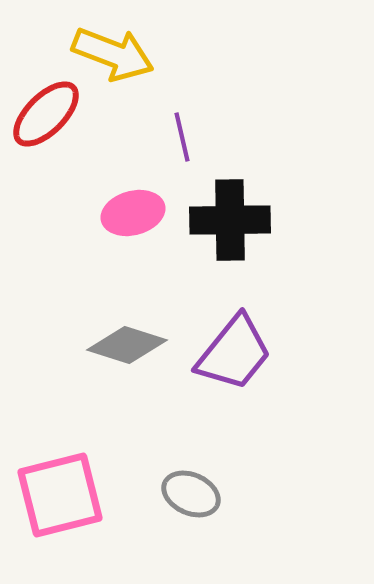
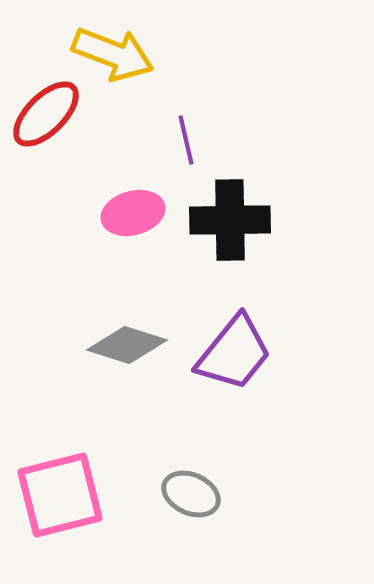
purple line: moved 4 px right, 3 px down
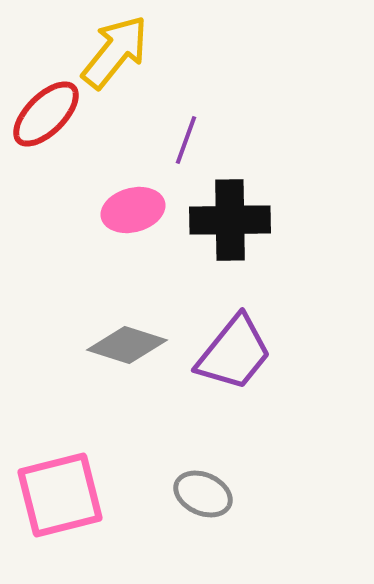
yellow arrow: moved 2 px right, 2 px up; rotated 72 degrees counterclockwise
purple line: rotated 33 degrees clockwise
pink ellipse: moved 3 px up
gray ellipse: moved 12 px right
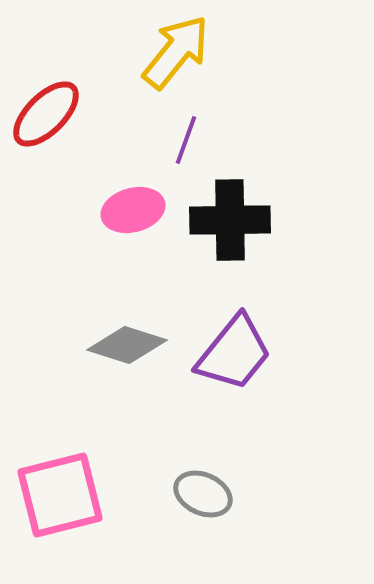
yellow arrow: moved 61 px right
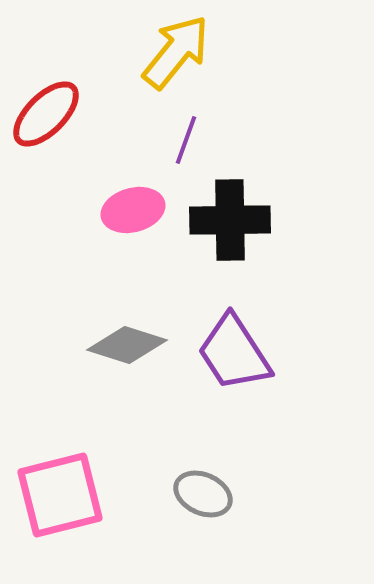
purple trapezoid: rotated 108 degrees clockwise
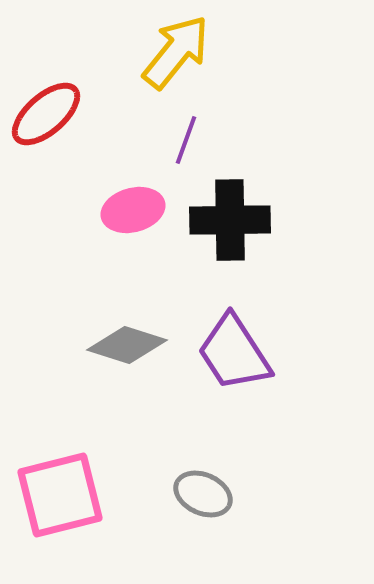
red ellipse: rotated 4 degrees clockwise
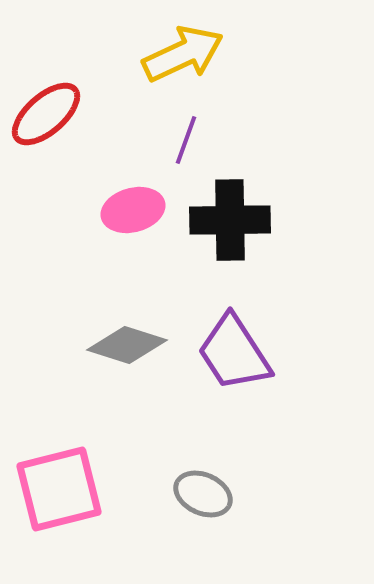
yellow arrow: moved 7 px right, 2 px down; rotated 26 degrees clockwise
pink square: moved 1 px left, 6 px up
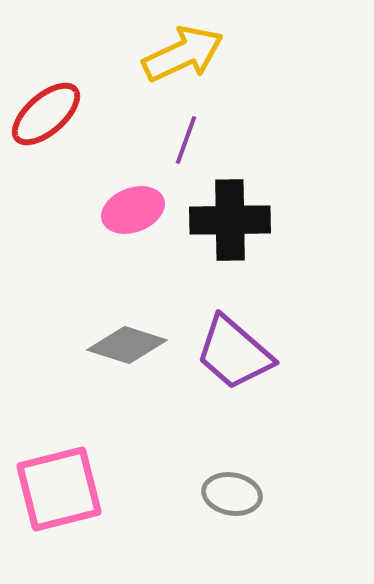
pink ellipse: rotated 6 degrees counterclockwise
purple trapezoid: rotated 16 degrees counterclockwise
gray ellipse: moved 29 px right; rotated 14 degrees counterclockwise
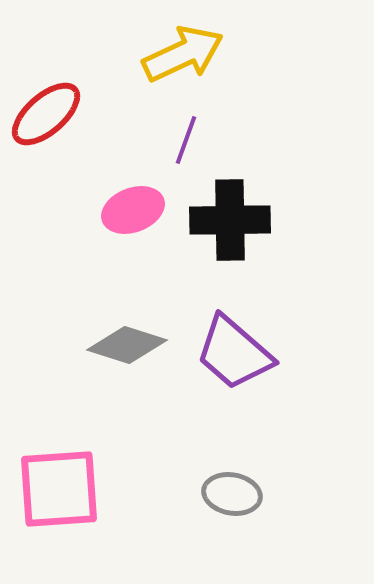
pink square: rotated 10 degrees clockwise
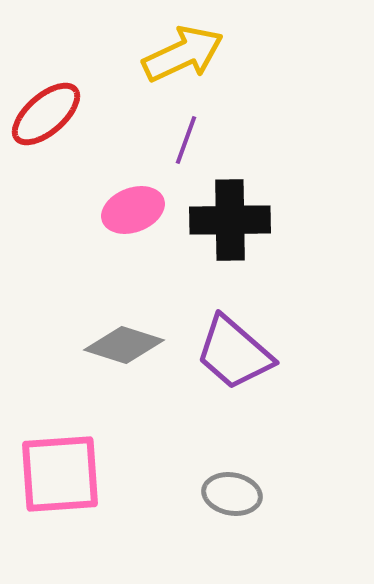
gray diamond: moved 3 px left
pink square: moved 1 px right, 15 px up
